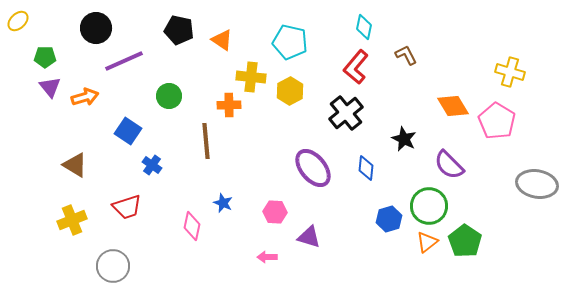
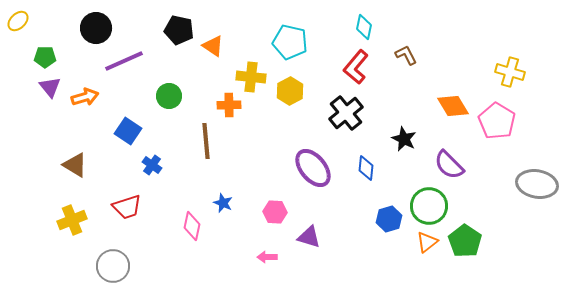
orange triangle at (222, 40): moved 9 px left, 6 px down
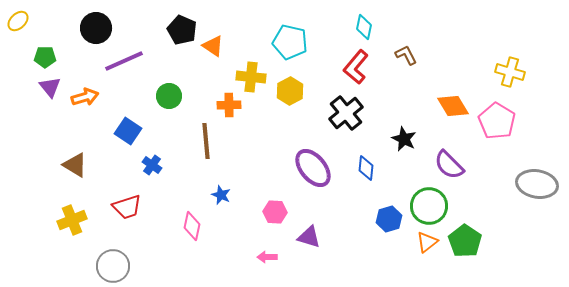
black pentagon at (179, 30): moved 3 px right; rotated 12 degrees clockwise
blue star at (223, 203): moved 2 px left, 8 px up
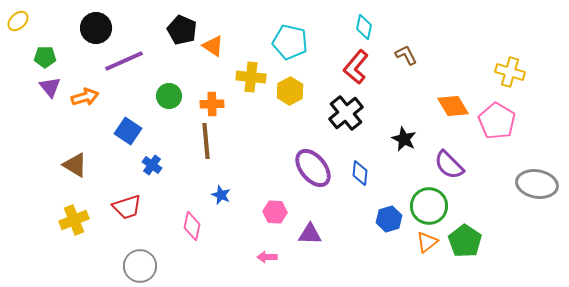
orange cross at (229, 105): moved 17 px left, 1 px up
blue diamond at (366, 168): moved 6 px left, 5 px down
yellow cross at (72, 220): moved 2 px right
purple triangle at (309, 237): moved 1 px right, 3 px up; rotated 15 degrees counterclockwise
gray circle at (113, 266): moved 27 px right
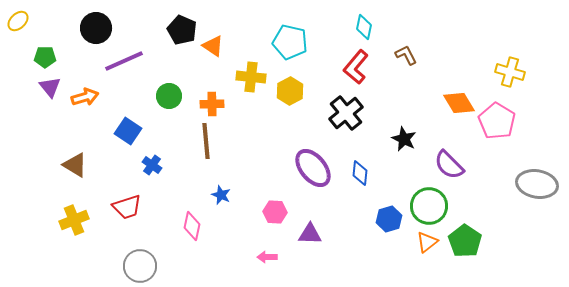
orange diamond at (453, 106): moved 6 px right, 3 px up
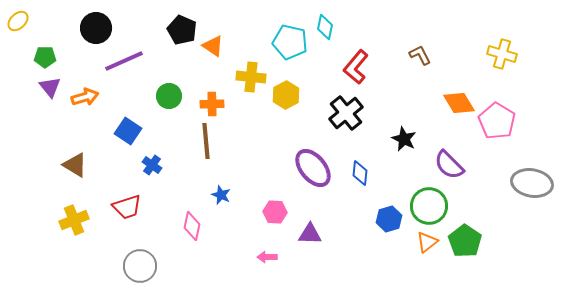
cyan diamond at (364, 27): moved 39 px left
brown L-shape at (406, 55): moved 14 px right
yellow cross at (510, 72): moved 8 px left, 18 px up
yellow hexagon at (290, 91): moved 4 px left, 4 px down
gray ellipse at (537, 184): moved 5 px left, 1 px up
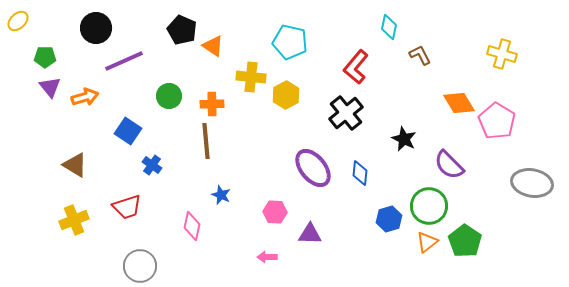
cyan diamond at (325, 27): moved 64 px right
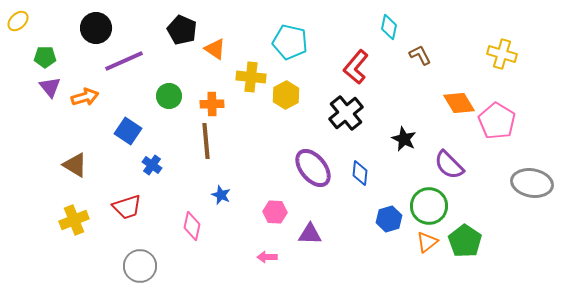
orange triangle at (213, 46): moved 2 px right, 3 px down
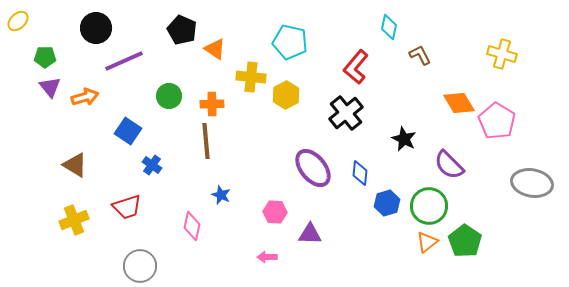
blue hexagon at (389, 219): moved 2 px left, 16 px up
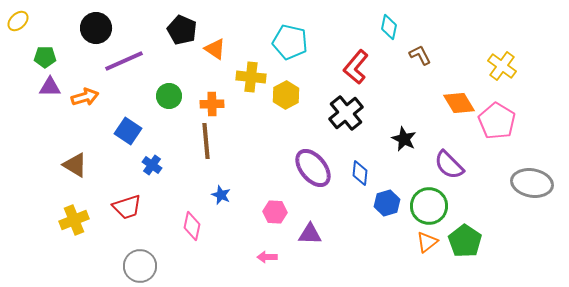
yellow cross at (502, 54): moved 12 px down; rotated 20 degrees clockwise
purple triangle at (50, 87): rotated 50 degrees counterclockwise
